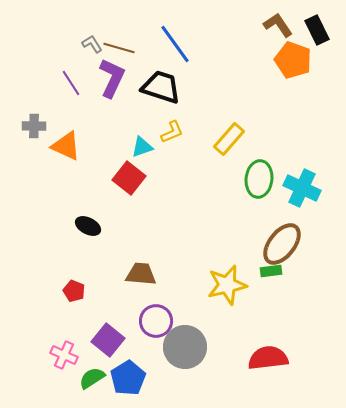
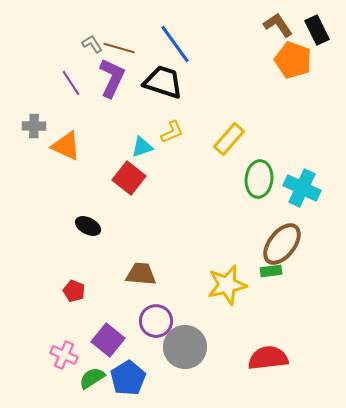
black trapezoid: moved 2 px right, 5 px up
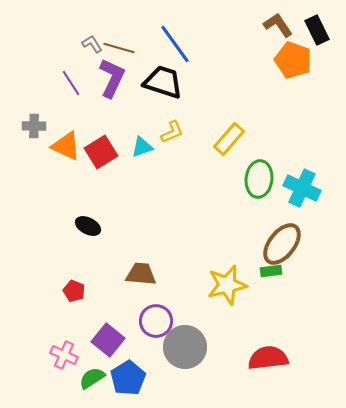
red square: moved 28 px left, 26 px up; rotated 20 degrees clockwise
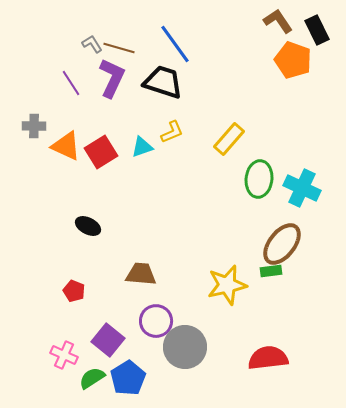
brown L-shape: moved 4 px up
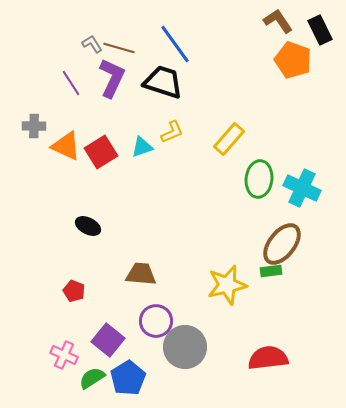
black rectangle: moved 3 px right
